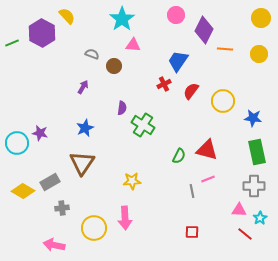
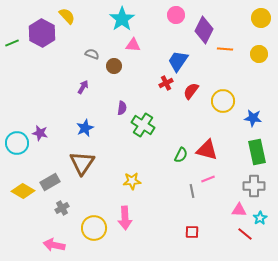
red cross at (164, 84): moved 2 px right, 1 px up
green semicircle at (179, 156): moved 2 px right, 1 px up
gray cross at (62, 208): rotated 24 degrees counterclockwise
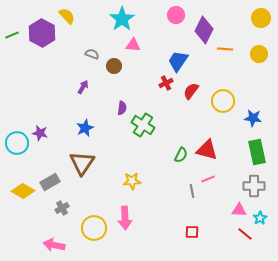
green line at (12, 43): moved 8 px up
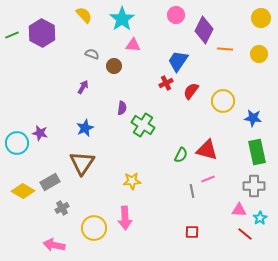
yellow semicircle at (67, 16): moved 17 px right, 1 px up
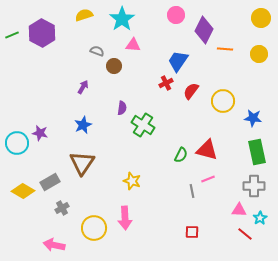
yellow semicircle at (84, 15): rotated 66 degrees counterclockwise
gray semicircle at (92, 54): moved 5 px right, 3 px up
blue star at (85, 128): moved 2 px left, 3 px up
yellow star at (132, 181): rotated 24 degrees clockwise
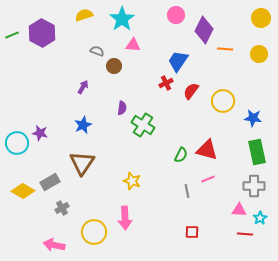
gray line at (192, 191): moved 5 px left
yellow circle at (94, 228): moved 4 px down
red line at (245, 234): rotated 35 degrees counterclockwise
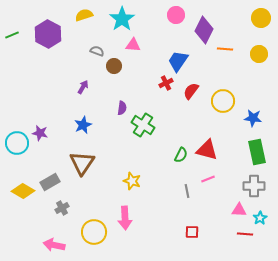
purple hexagon at (42, 33): moved 6 px right, 1 px down
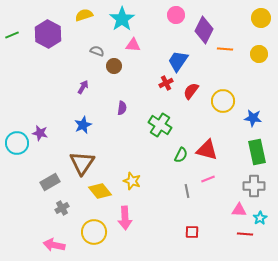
green cross at (143, 125): moved 17 px right
yellow diamond at (23, 191): moved 77 px right; rotated 20 degrees clockwise
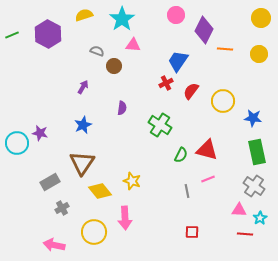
gray cross at (254, 186): rotated 35 degrees clockwise
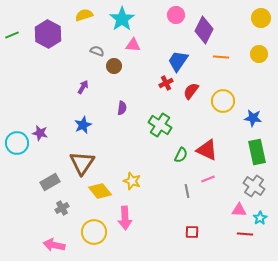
orange line at (225, 49): moved 4 px left, 8 px down
red triangle at (207, 150): rotated 10 degrees clockwise
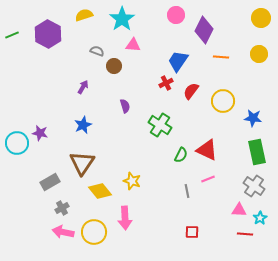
purple semicircle at (122, 108): moved 3 px right, 2 px up; rotated 24 degrees counterclockwise
pink arrow at (54, 245): moved 9 px right, 13 px up
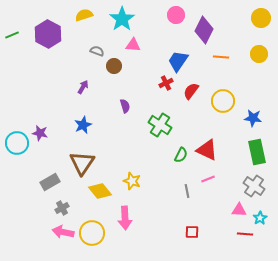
yellow circle at (94, 232): moved 2 px left, 1 px down
